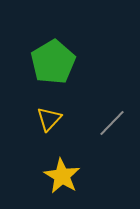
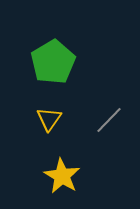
yellow triangle: rotated 8 degrees counterclockwise
gray line: moved 3 px left, 3 px up
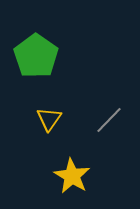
green pentagon: moved 17 px left, 6 px up; rotated 6 degrees counterclockwise
yellow star: moved 10 px right
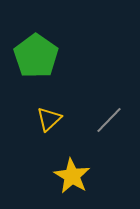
yellow triangle: rotated 12 degrees clockwise
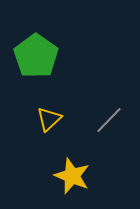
yellow star: rotated 9 degrees counterclockwise
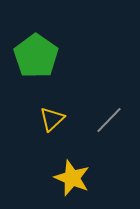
yellow triangle: moved 3 px right
yellow star: moved 2 px down
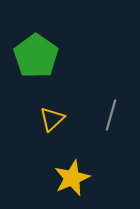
gray line: moved 2 px right, 5 px up; rotated 28 degrees counterclockwise
yellow star: rotated 27 degrees clockwise
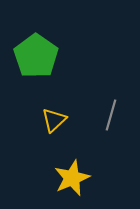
yellow triangle: moved 2 px right, 1 px down
